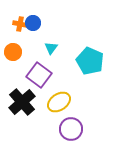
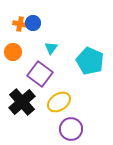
purple square: moved 1 px right, 1 px up
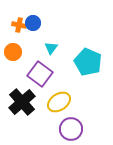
orange cross: moved 1 px left, 1 px down
cyan pentagon: moved 2 px left, 1 px down
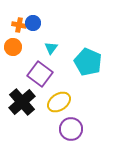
orange circle: moved 5 px up
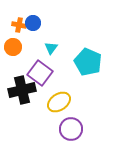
purple square: moved 1 px up
black cross: moved 12 px up; rotated 28 degrees clockwise
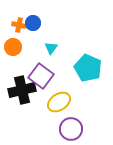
cyan pentagon: moved 6 px down
purple square: moved 1 px right, 3 px down
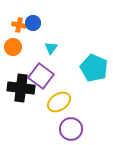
cyan pentagon: moved 6 px right
black cross: moved 1 px left, 2 px up; rotated 20 degrees clockwise
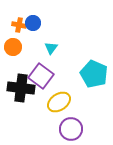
cyan pentagon: moved 6 px down
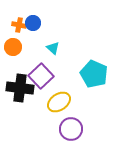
cyan triangle: moved 2 px right; rotated 24 degrees counterclockwise
purple square: rotated 10 degrees clockwise
black cross: moved 1 px left
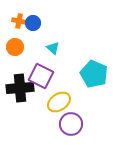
orange cross: moved 4 px up
orange circle: moved 2 px right
purple square: rotated 20 degrees counterclockwise
black cross: rotated 12 degrees counterclockwise
purple circle: moved 5 px up
